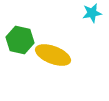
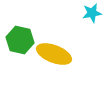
yellow ellipse: moved 1 px right, 1 px up
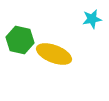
cyan star: moved 6 px down
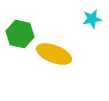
green hexagon: moved 6 px up
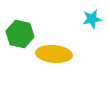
yellow ellipse: rotated 16 degrees counterclockwise
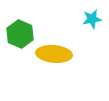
green hexagon: rotated 12 degrees clockwise
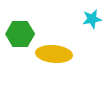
green hexagon: rotated 24 degrees counterclockwise
